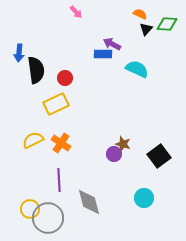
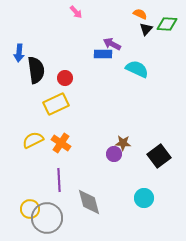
brown star: moved 1 px up; rotated 14 degrees counterclockwise
gray circle: moved 1 px left
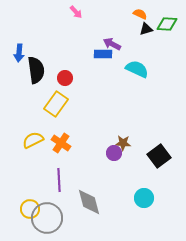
black triangle: rotated 32 degrees clockwise
yellow rectangle: rotated 30 degrees counterclockwise
purple circle: moved 1 px up
